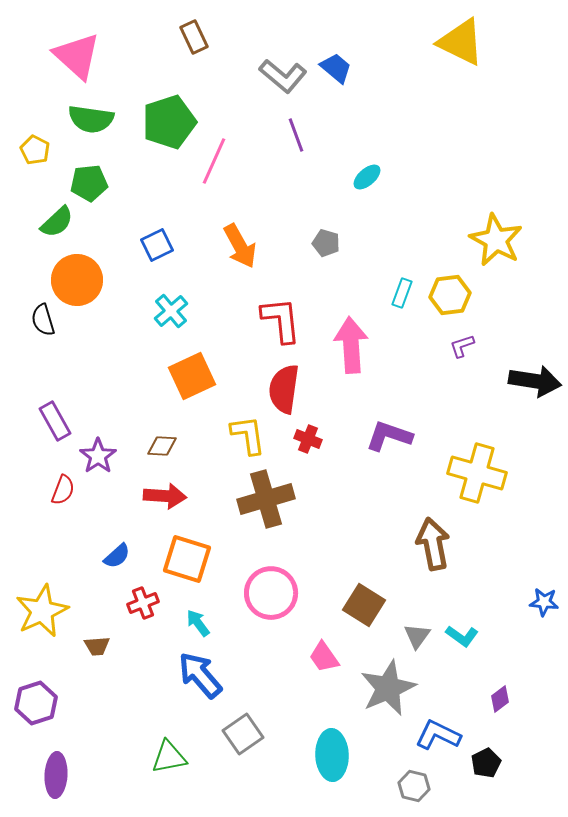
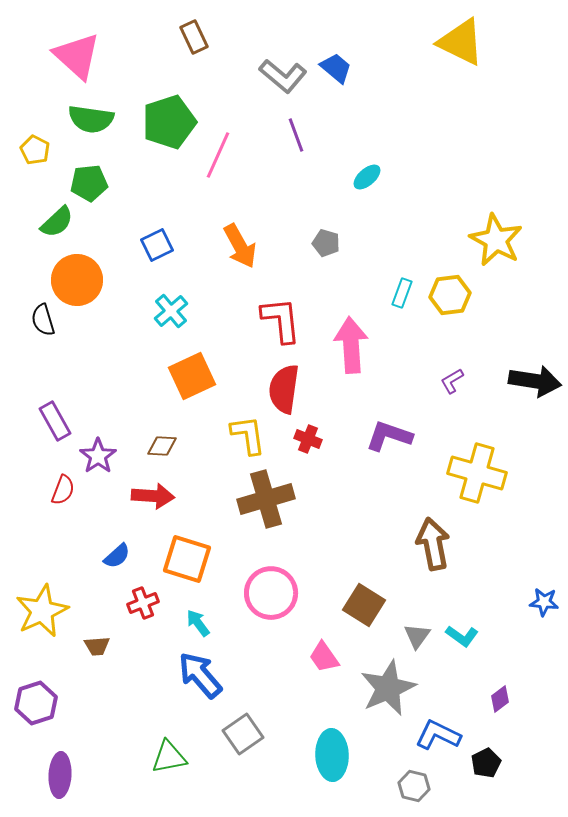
pink line at (214, 161): moved 4 px right, 6 px up
purple L-shape at (462, 346): moved 10 px left, 35 px down; rotated 12 degrees counterclockwise
red arrow at (165, 496): moved 12 px left
purple ellipse at (56, 775): moved 4 px right
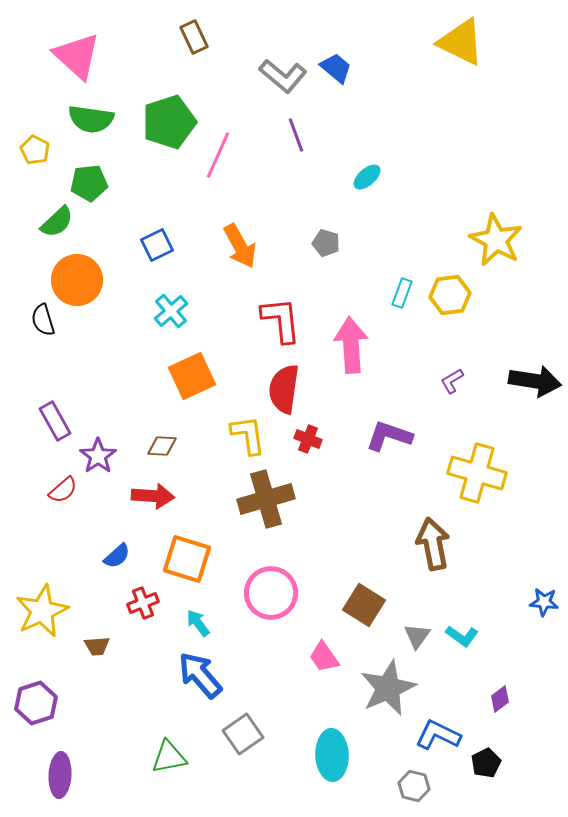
red semicircle at (63, 490): rotated 28 degrees clockwise
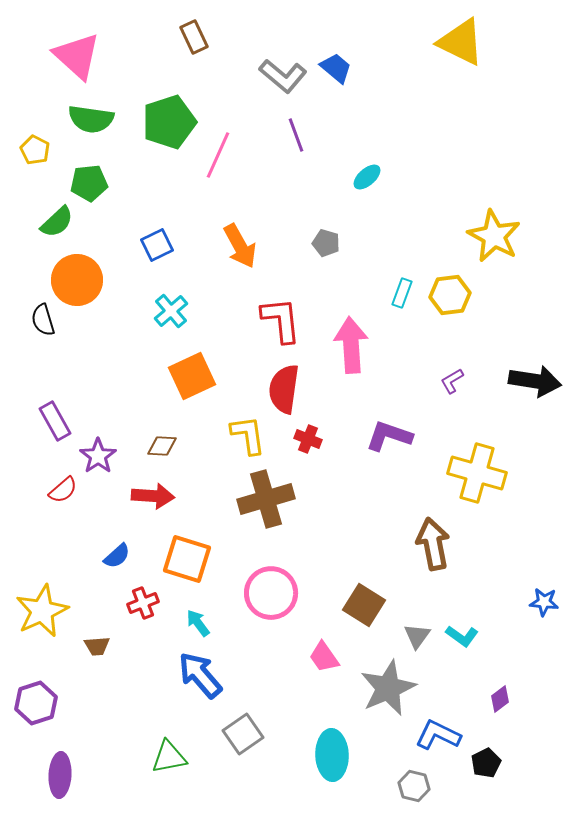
yellow star at (496, 240): moved 2 px left, 4 px up
